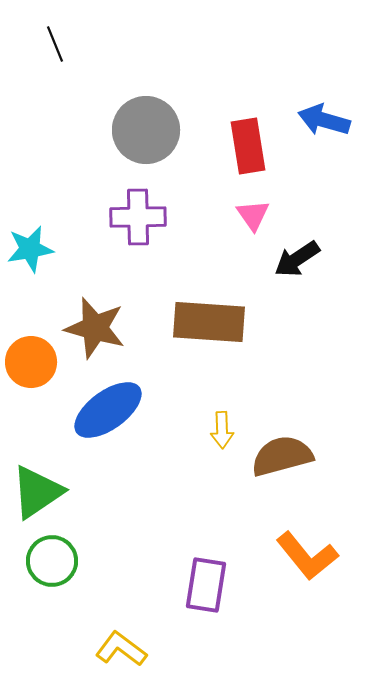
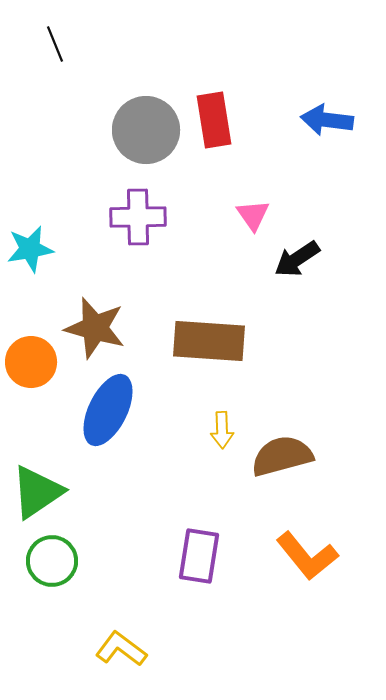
blue arrow: moved 3 px right; rotated 9 degrees counterclockwise
red rectangle: moved 34 px left, 26 px up
brown rectangle: moved 19 px down
blue ellipse: rotated 28 degrees counterclockwise
purple rectangle: moved 7 px left, 29 px up
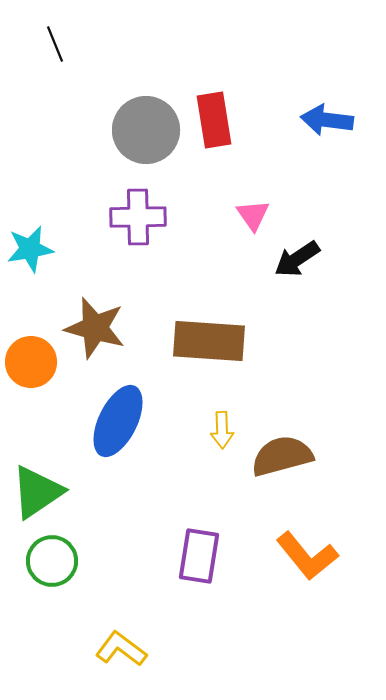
blue ellipse: moved 10 px right, 11 px down
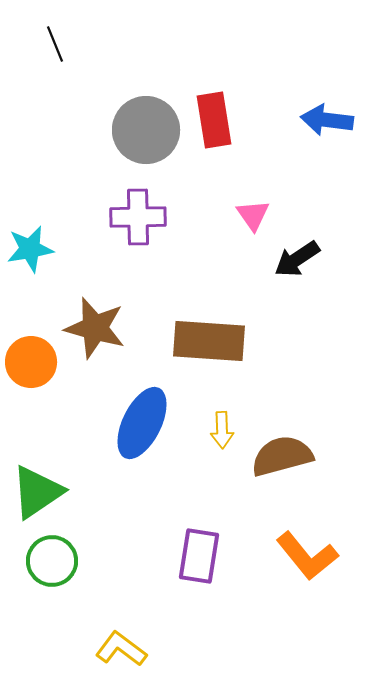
blue ellipse: moved 24 px right, 2 px down
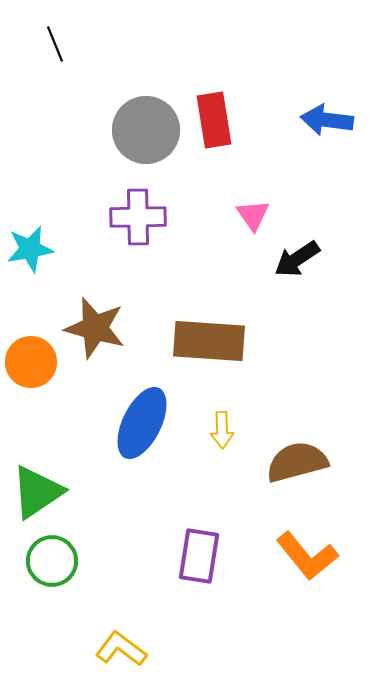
brown semicircle: moved 15 px right, 6 px down
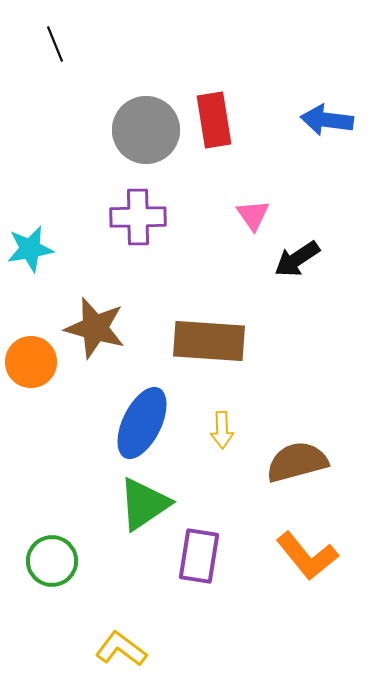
green triangle: moved 107 px right, 12 px down
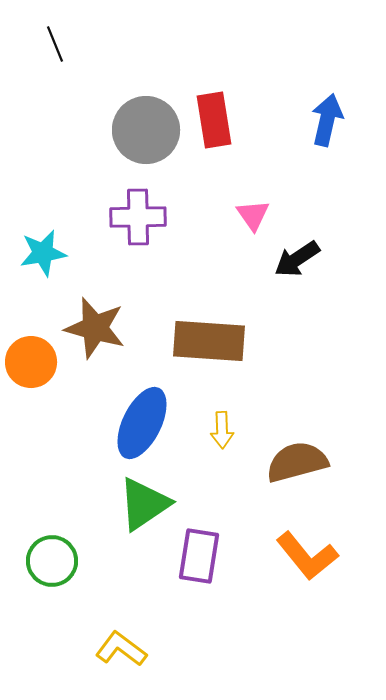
blue arrow: rotated 96 degrees clockwise
cyan star: moved 13 px right, 4 px down
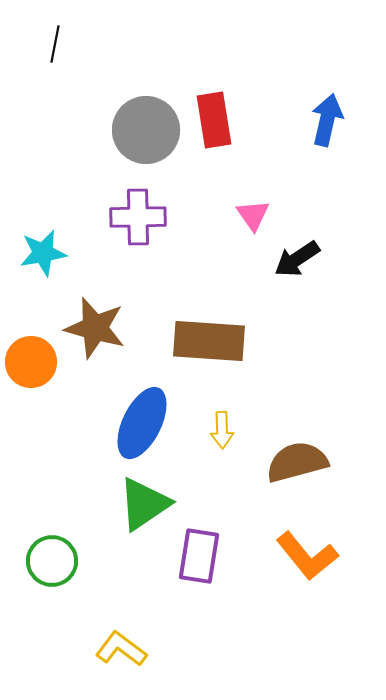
black line: rotated 33 degrees clockwise
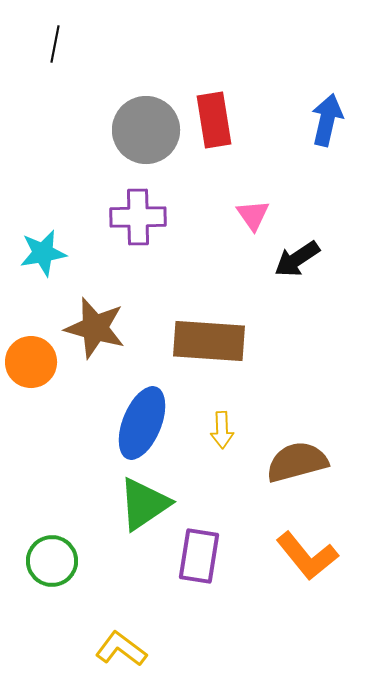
blue ellipse: rotated 4 degrees counterclockwise
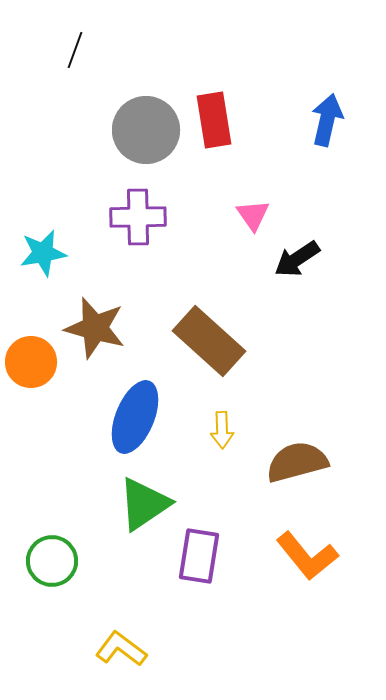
black line: moved 20 px right, 6 px down; rotated 9 degrees clockwise
brown rectangle: rotated 38 degrees clockwise
blue ellipse: moved 7 px left, 6 px up
